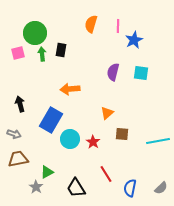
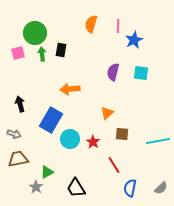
red line: moved 8 px right, 9 px up
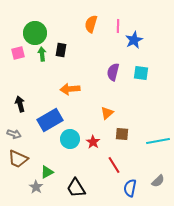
blue rectangle: moved 1 px left; rotated 30 degrees clockwise
brown trapezoid: rotated 145 degrees counterclockwise
gray semicircle: moved 3 px left, 7 px up
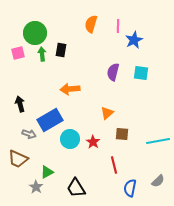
gray arrow: moved 15 px right
red line: rotated 18 degrees clockwise
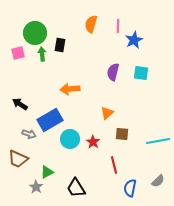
black rectangle: moved 1 px left, 5 px up
black arrow: rotated 42 degrees counterclockwise
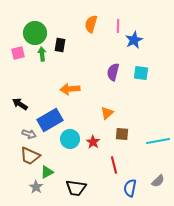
brown trapezoid: moved 12 px right, 3 px up
black trapezoid: rotated 50 degrees counterclockwise
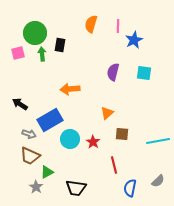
cyan square: moved 3 px right
